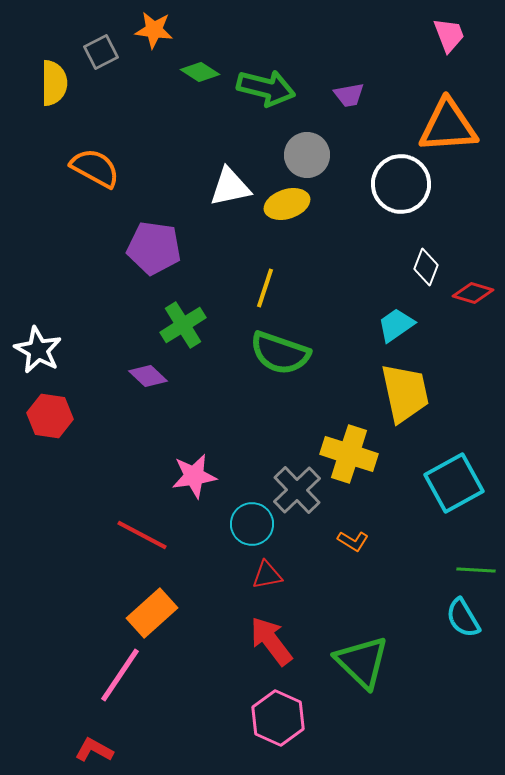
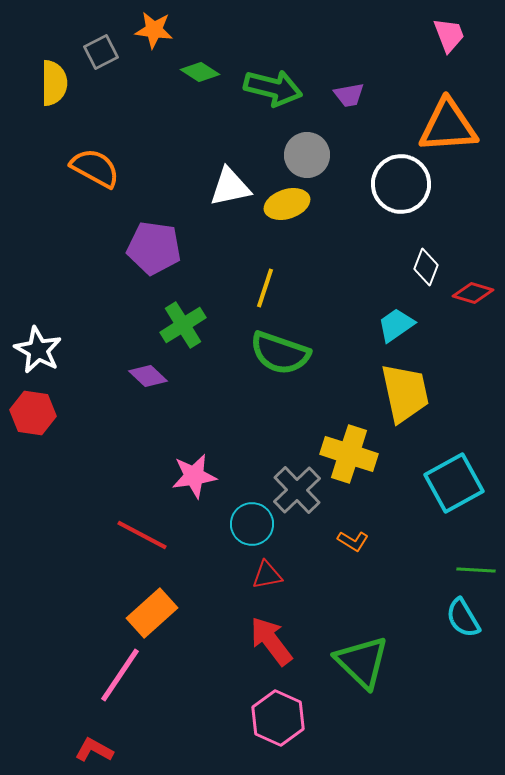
green arrow: moved 7 px right
red hexagon: moved 17 px left, 3 px up
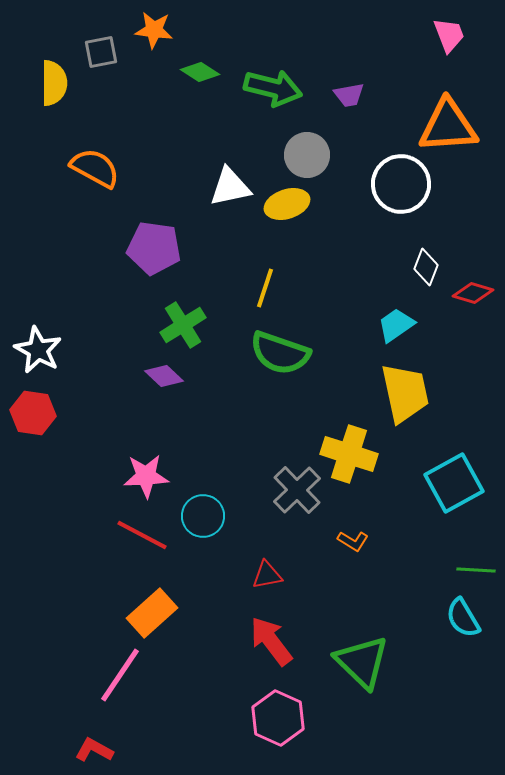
gray square: rotated 16 degrees clockwise
purple diamond: moved 16 px right
pink star: moved 48 px left; rotated 6 degrees clockwise
cyan circle: moved 49 px left, 8 px up
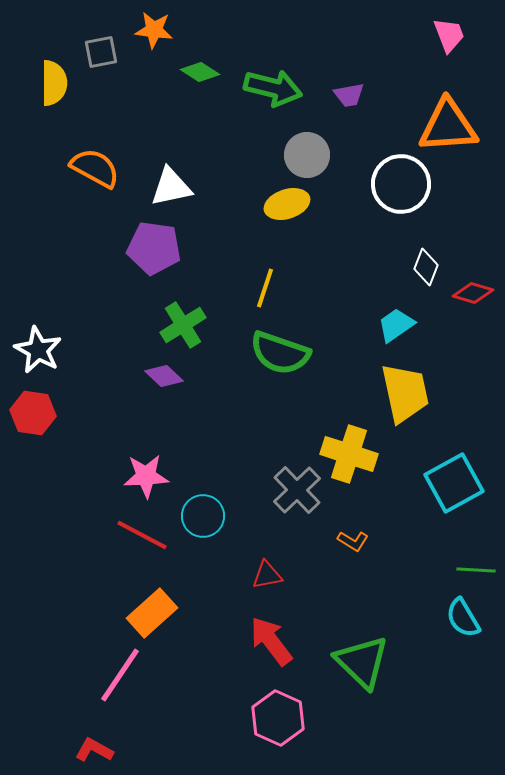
white triangle: moved 59 px left
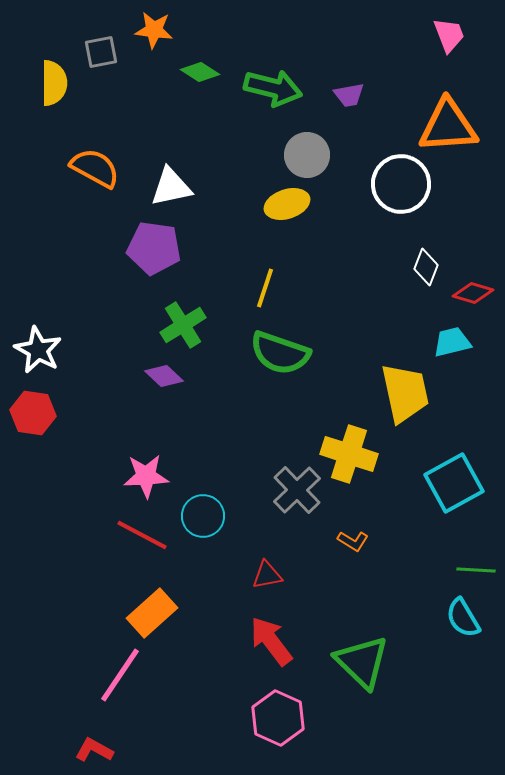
cyan trapezoid: moved 56 px right, 17 px down; rotated 21 degrees clockwise
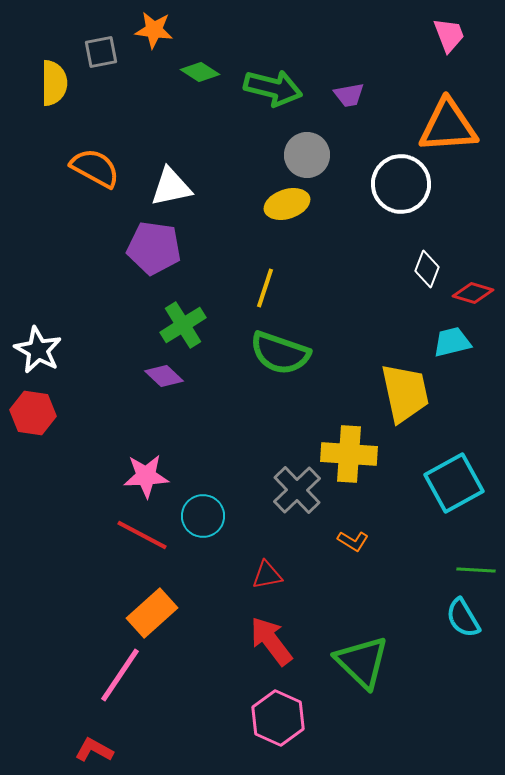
white diamond: moved 1 px right, 2 px down
yellow cross: rotated 14 degrees counterclockwise
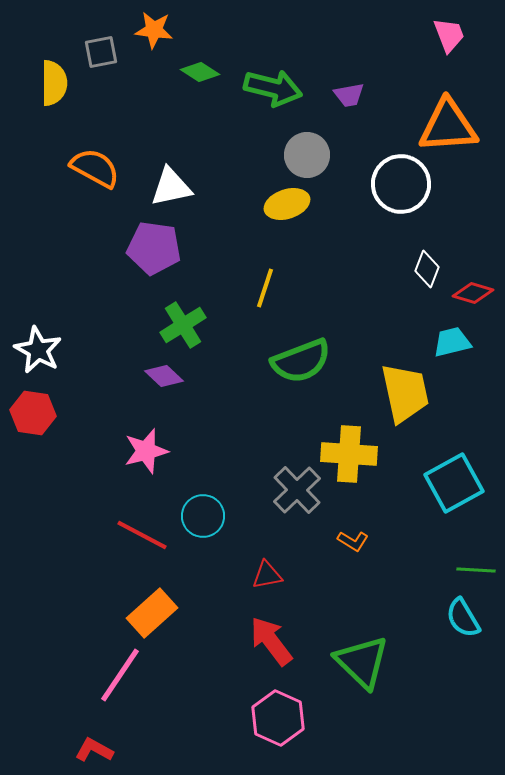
green semicircle: moved 21 px right, 8 px down; rotated 40 degrees counterclockwise
pink star: moved 25 px up; rotated 12 degrees counterclockwise
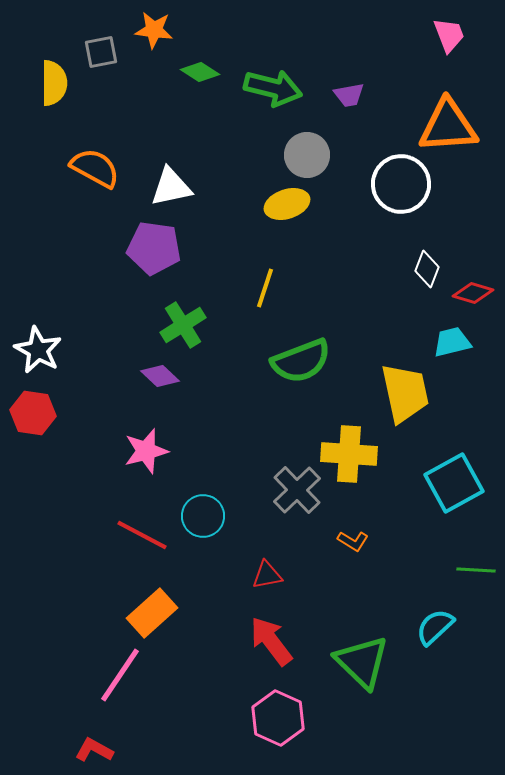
purple diamond: moved 4 px left
cyan semicircle: moved 28 px left, 9 px down; rotated 78 degrees clockwise
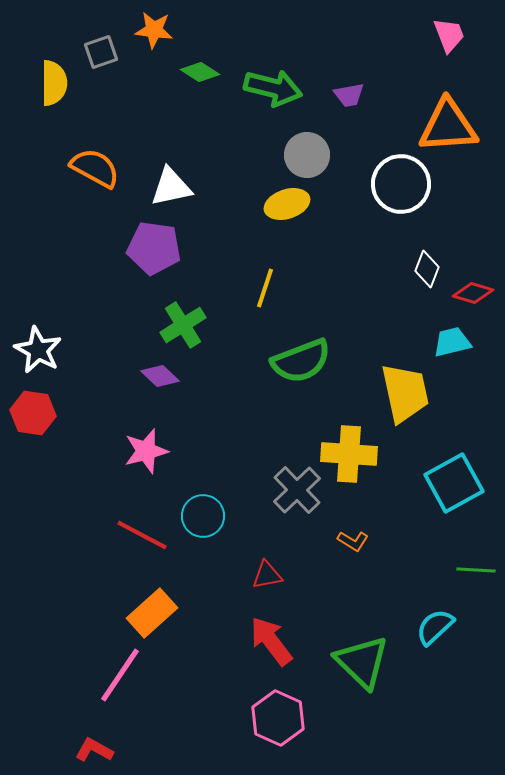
gray square: rotated 8 degrees counterclockwise
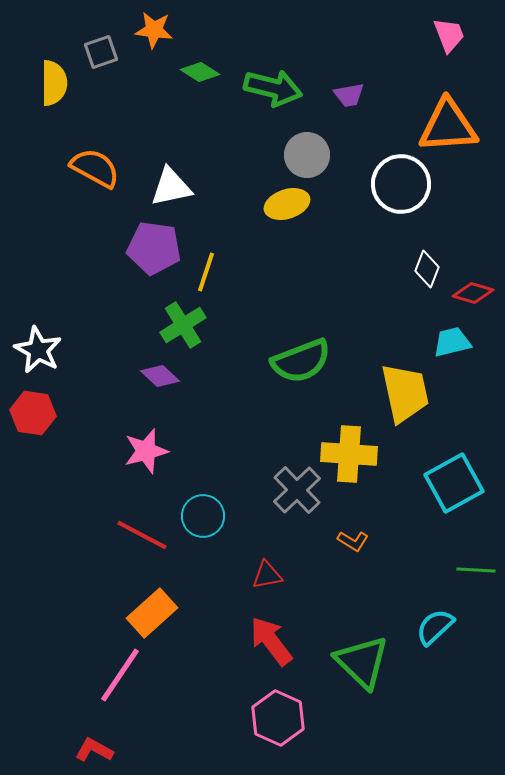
yellow line: moved 59 px left, 16 px up
